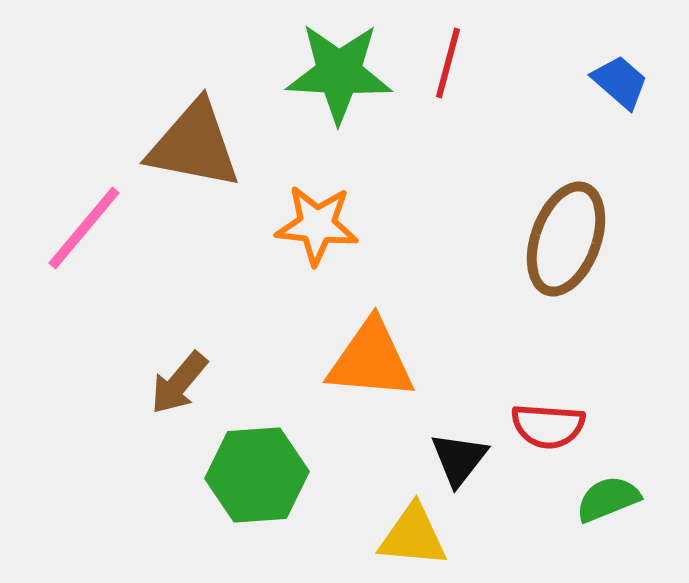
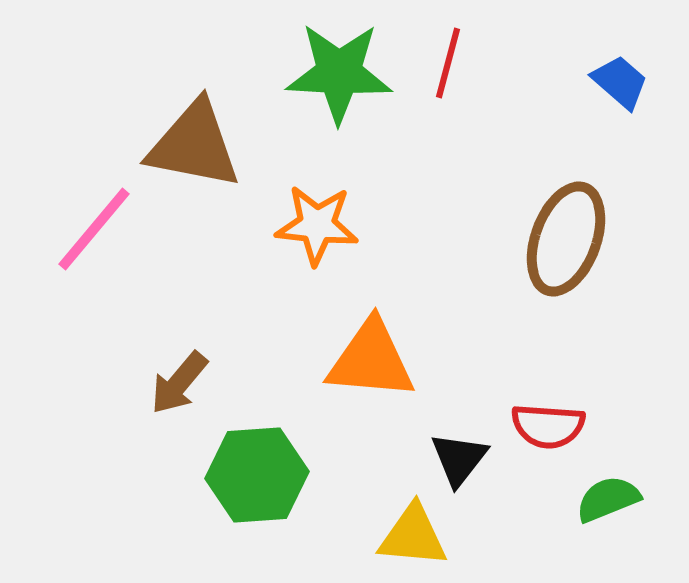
pink line: moved 10 px right, 1 px down
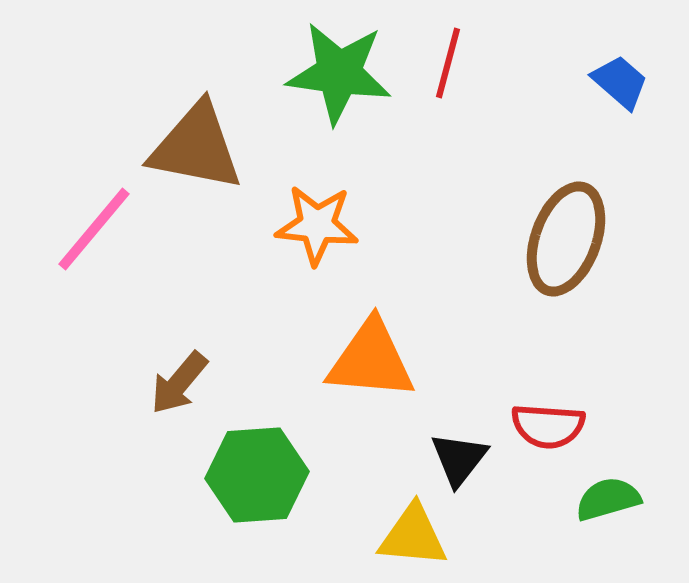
green star: rotated 5 degrees clockwise
brown triangle: moved 2 px right, 2 px down
green semicircle: rotated 6 degrees clockwise
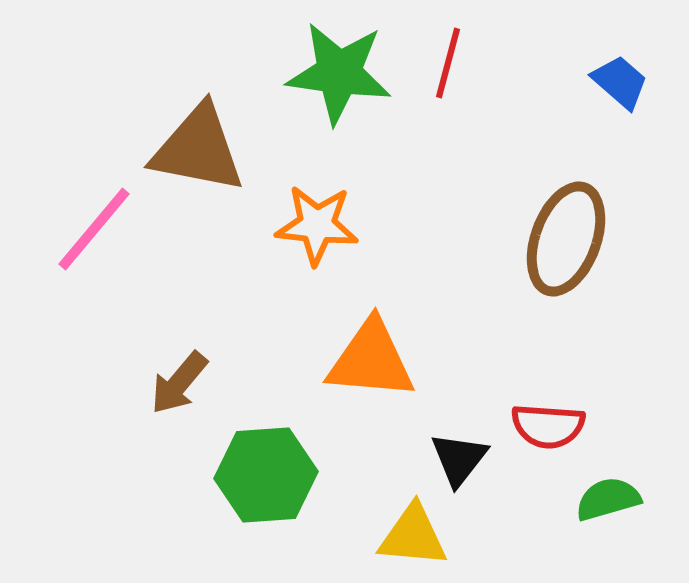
brown triangle: moved 2 px right, 2 px down
green hexagon: moved 9 px right
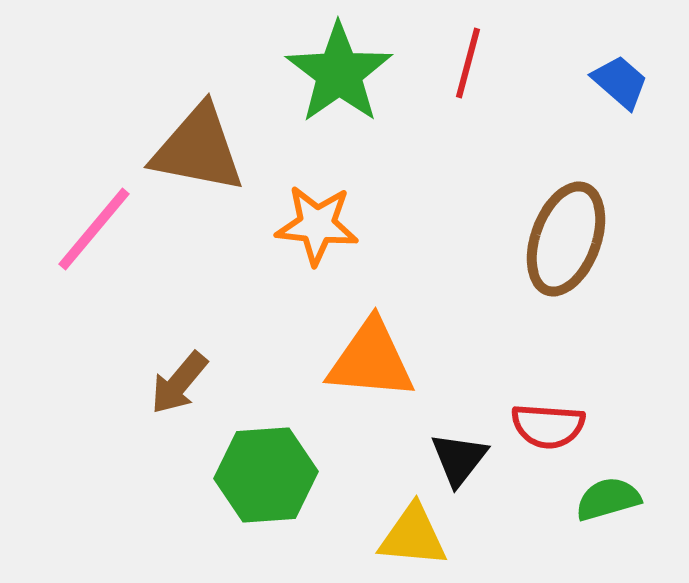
red line: moved 20 px right
green star: rotated 29 degrees clockwise
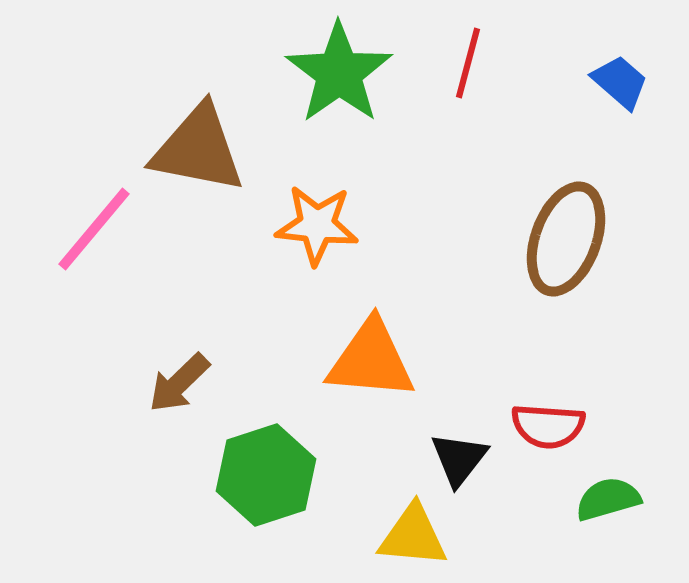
brown arrow: rotated 6 degrees clockwise
green hexagon: rotated 14 degrees counterclockwise
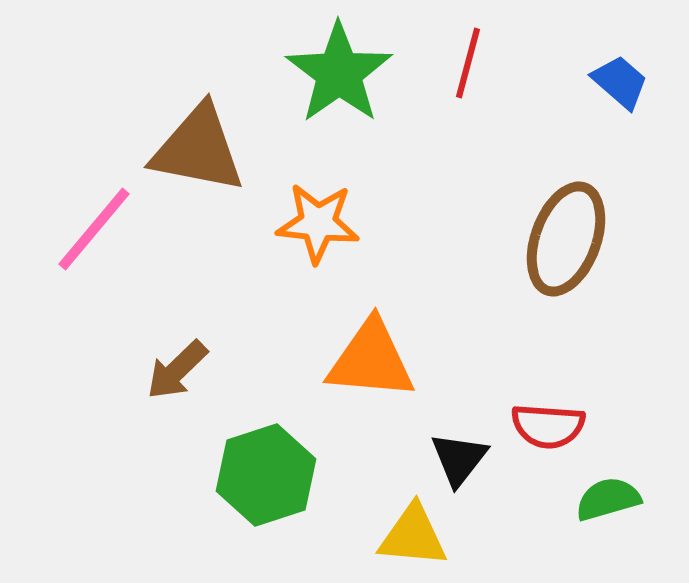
orange star: moved 1 px right, 2 px up
brown arrow: moved 2 px left, 13 px up
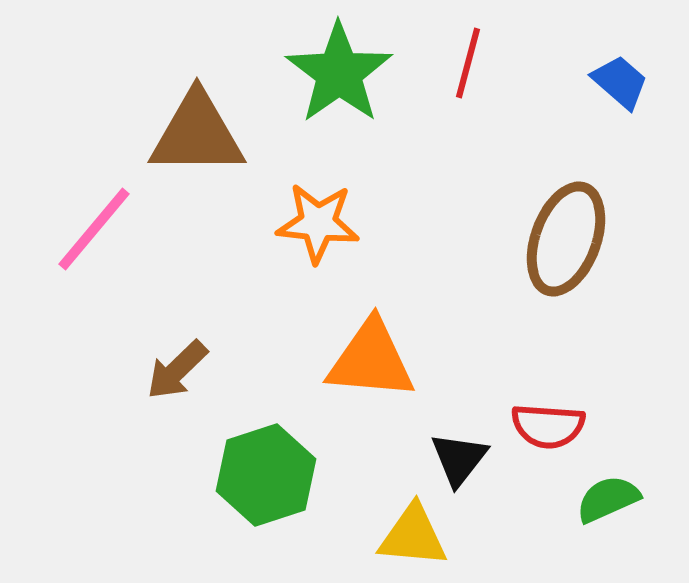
brown triangle: moved 1 px left, 15 px up; rotated 11 degrees counterclockwise
green semicircle: rotated 8 degrees counterclockwise
